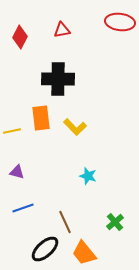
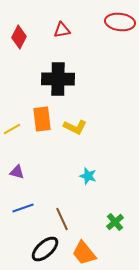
red diamond: moved 1 px left
orange rectangle: moved 1 px right, 1 px down
yellow L-shape: rotated 20 degrees counterclockwise
yellow line: moved 2 px up; rotated 18 degrees counterclockwise
brown line: moved 3 px left, 3 px up
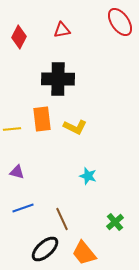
red ellipse: rotated 48 degrees clockwise
yellow line: rotated 24 degrees clockwise
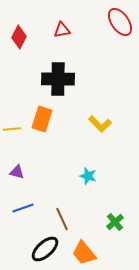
orange rectangle: rotated 25 degrees clockwise
yellow L-shape: moved 25 px right, 3 px up; rotated 20 degrees clockwise
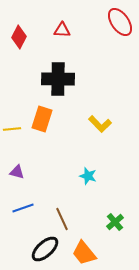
red triangle: rotated 12 degrees clockwise
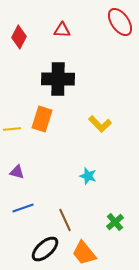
brown line: moved 3 px right, 1 px down
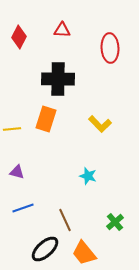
red ellipse: moved 10 px left, 26 px down; rotated 32 degrees clockwise
orange rectangle: moved 4 px right
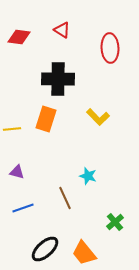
red triangle: rotated 30 degrees clockwise
red diamond: rotated 70 degrees clockwise
yellow L-shape: moved 2 px left, 7 px up
brown line: moved 22 px up
